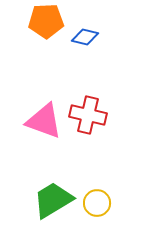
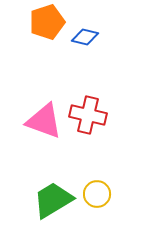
orange pentagon: moved 1 px right, 1 px down; rotated 16 degrees counterclockwise
yellow circle: moved 9 px up
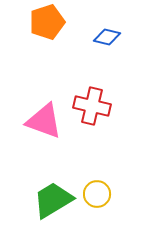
blue diamond: moved 22 px right
red cross: moved 4 px right, 9 px up
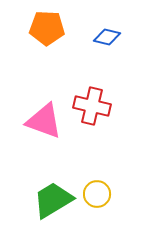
orange pentagon: moved 6 px down; rotated 20 degrees clockwise
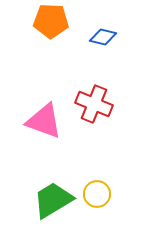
orange pentagon: moved 4 px right, 7 px up
blue diamond: moved 4 px left
red cross: moved 2 px right, 2 px up; rotated 9 degrees clockwise
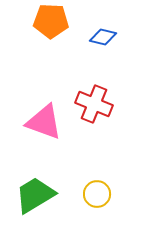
pink triangle: moved 1 px down
green trapezoid: moved 18 px left, 5 px up
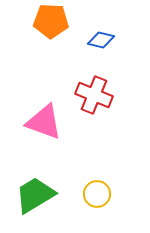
blue diamond: moved 2 px left, 3 px down
red cross: moved 9 px up
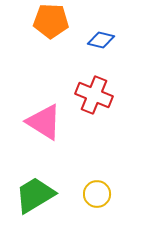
pink triangle: rotated 12 degrees clockwise
